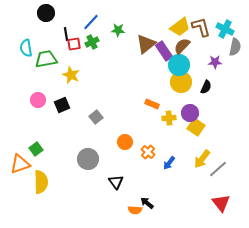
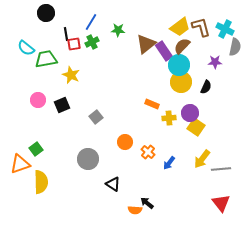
blue line: rotated 12 degrees counterclockwise
cyan semicircle: rotated 42 degrees counterclockwise
gray line: moved 3 px right; rotated 36 degrees clockwise
black triangle: moved 3 px left, 2 px down; rotated 21 degrees counterclockwise
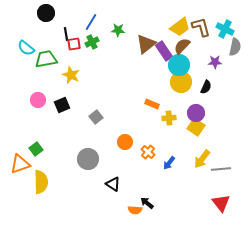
purple circle: moved 6 px right
